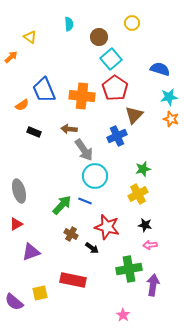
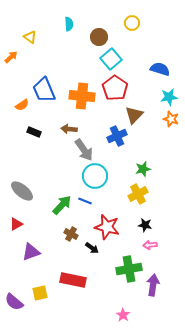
gray ellipse: moved 3 px right; rotated 35 degrees counterclockwise
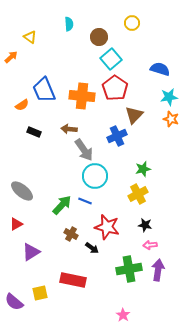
purple triangle: rotated 12 degrees counterclockwise
purple arrow: moved 5 px right, 15 px up
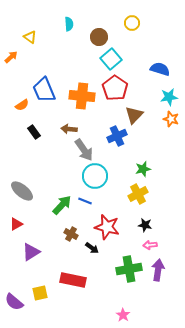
black rectangle: rotated 32 degrees clockwise
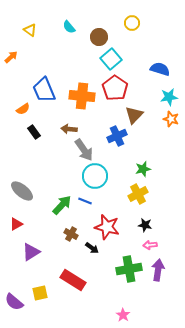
cyan semicircle: moved 3 px down; rotated 144 degrees clockwise
yellow triangle: moved 7 px up
orange semicircle: moved 1 px right, 4 px down
red rectangle: rotated 20 degrees clockwise
